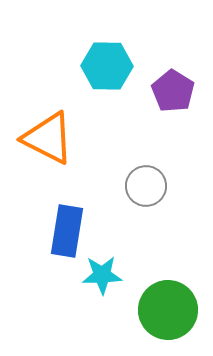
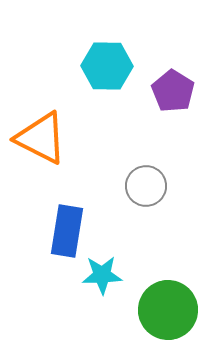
orange triangle: moved 7 px left
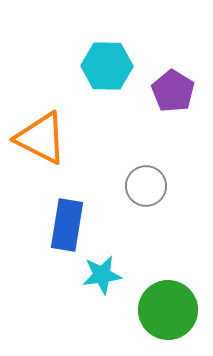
blue rectangle: moved 6 px up
cyan star: rotated 6 degrees counterclockwise
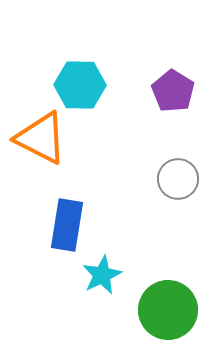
cyan hexagon: moved 27 px left, 19 px down
gray circle: moved 32 px right, 7 px up
cyan star: rotated 18 degrees counterclockwise
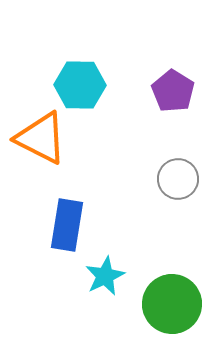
cyan star: moved 3 px right, 1 px down
green circle: moved 4 px right, 6 px up
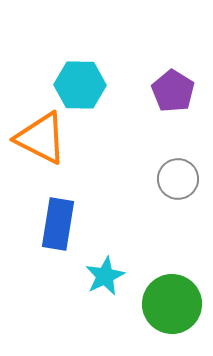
blue rectangle: moved 9 px left, 1 px up
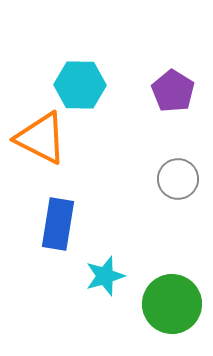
cyan star: rotated 9 degrees clockwise
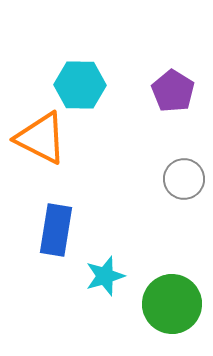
gray circle: moved 6 px right
blue rectangle: moved 2 px left, 6 px down
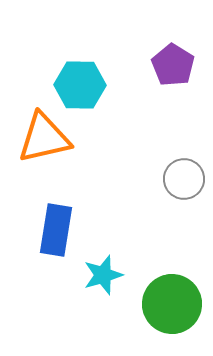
purple pentagon: moved 26 px up
orange triangle: moved 3 px right; rotated 40 degrees counterclockwise
cyan star: moved 2 px left, 1 px up
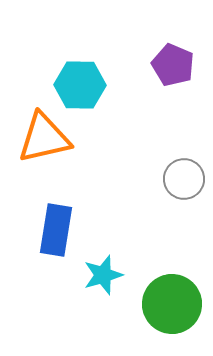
purple pentagon: rotated 9 degrees counterclockwise
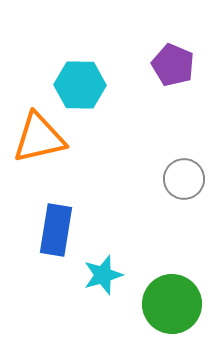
orange triangle: moved 5 px left
